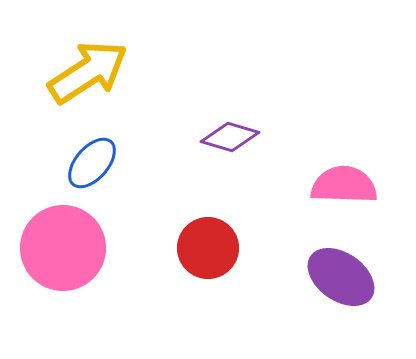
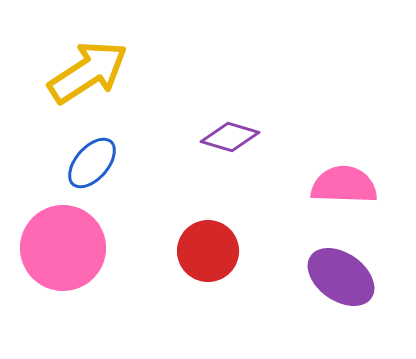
red circle: moved 3 px down
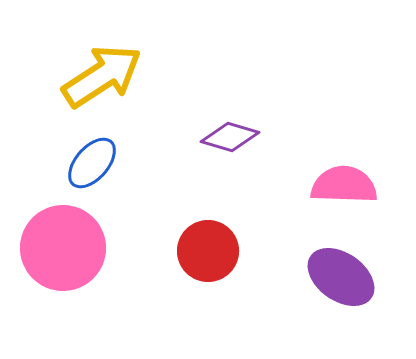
yellow arrow: moved 14 px right, 4 px down
